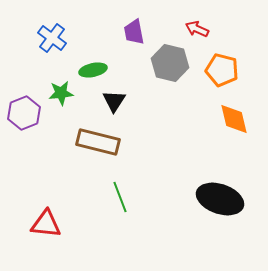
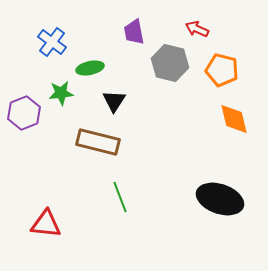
blue cross: moved 4 px down
green ellipse: moved 3 px left, 2 px up
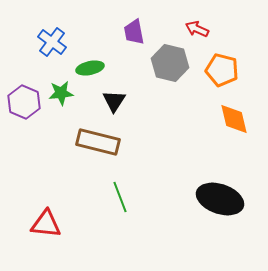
purple hexagon: moved 11 px up; rotated 16 degrees counterclockwise
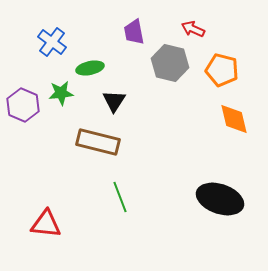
red arrow: moved 4 px left
purple hexagon: moved 1 px left, 3 px down
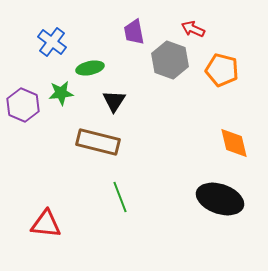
gray hexagon: moved 3 px up; rotated 6 degrees clockwise
orange diamond: moved 24 px down
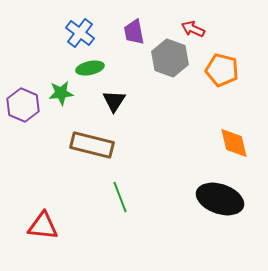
blue cross: moved 28 px right, 9 px up
gray hexagon: moved 2 px up
brown rectangle: moved 6 px left, 3 px down
red triangle: moved 3 px left, 2 px down
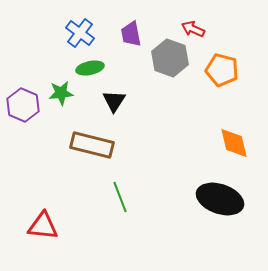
purple trapezoid: moved 3 px left, 2 px down
